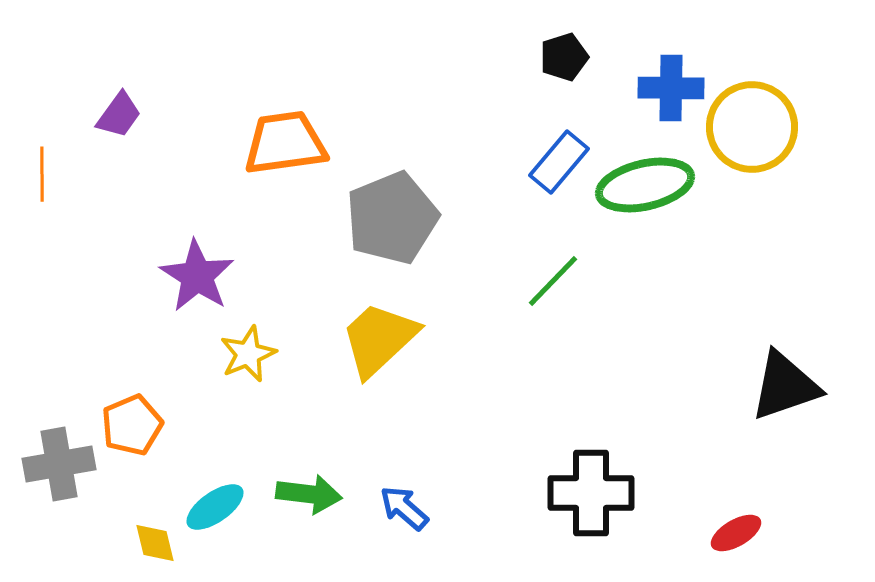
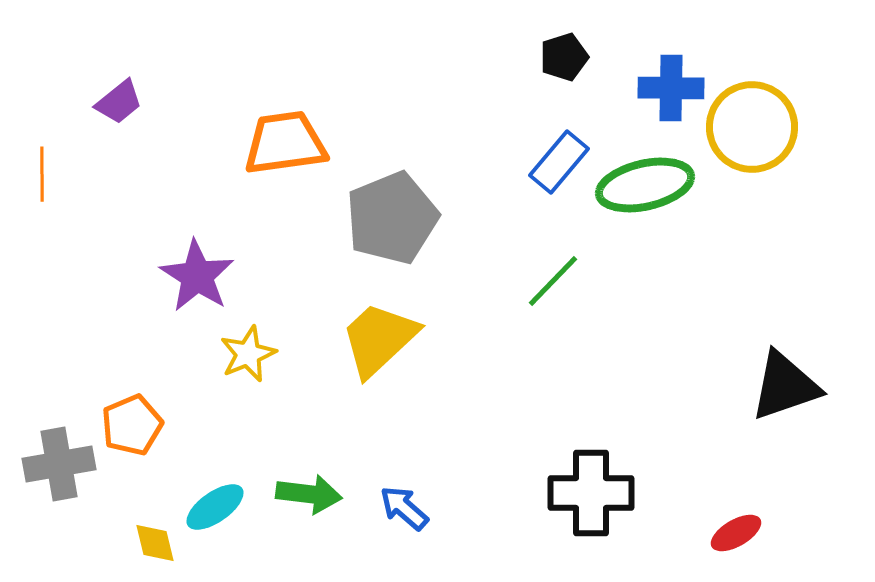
purple trapezoid: moved 13 px up; rotated 15 degrees clockwise
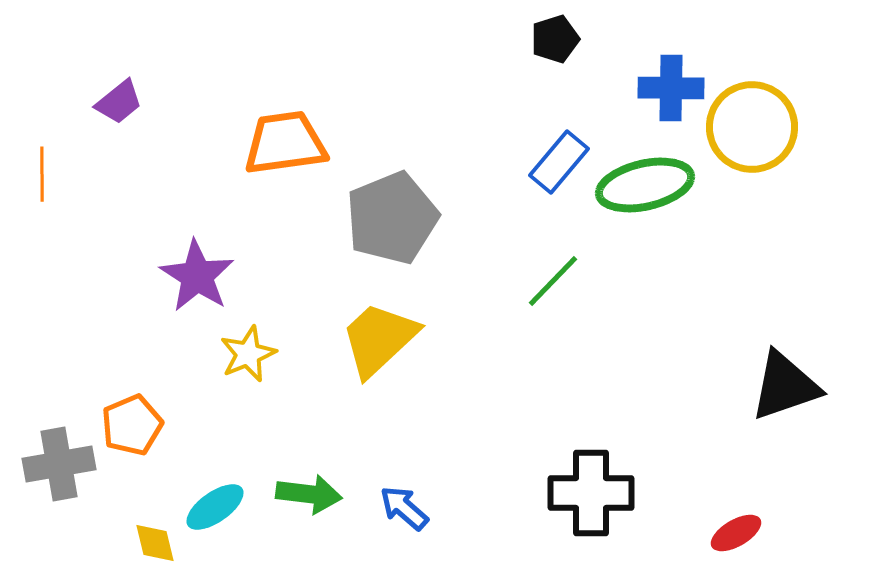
black pentagon: moved 9 px left, 18 px up
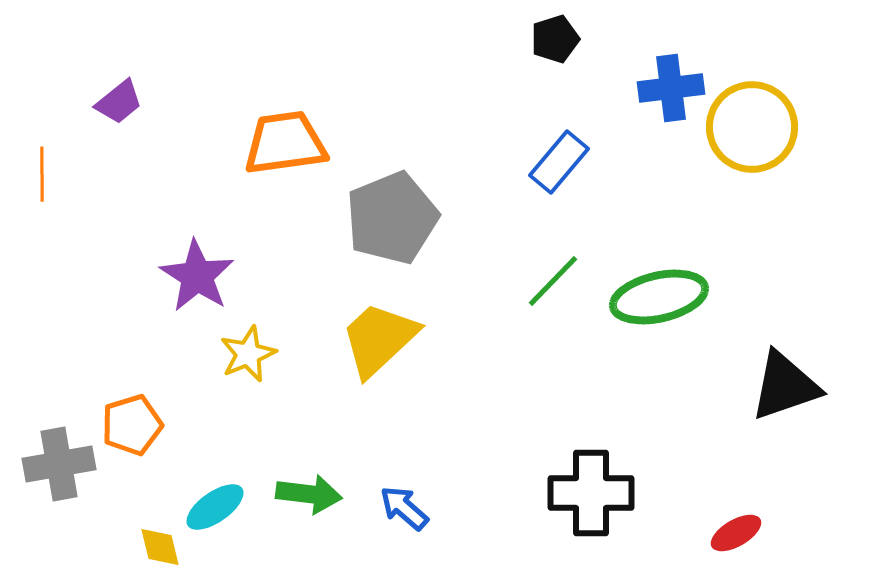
blue cross: rotated 8 degrees counterclockwise
green ellipse: moved 14 px right, 112 px down
orange pentagon: rotated 6 degrees clockwise
yellow diamond: moved 5 px right, 4 px down
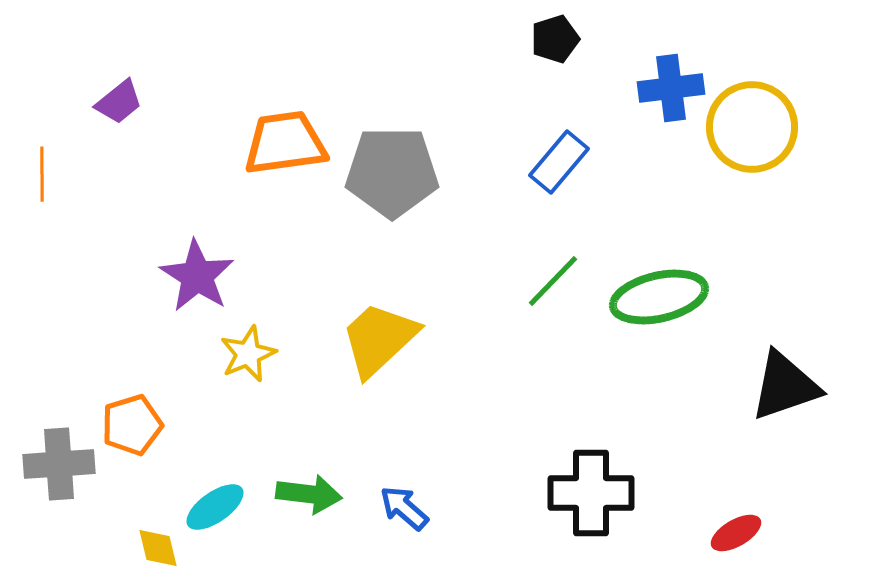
gray pentagon: moved 46 px up; rotated 22 degrees clockwise
gray cross: rotated 6 degrees clockwise
yellow diamond: moved 2 px left, 1 px down
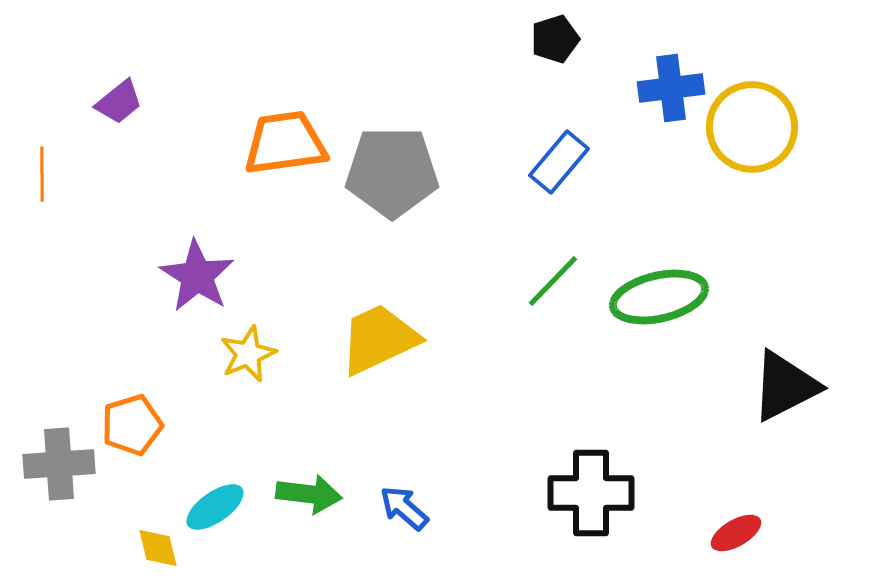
yellow trapezoid: rotated 18 degrees clockwise
black triangle: rotated 8 degrees counterclockwise
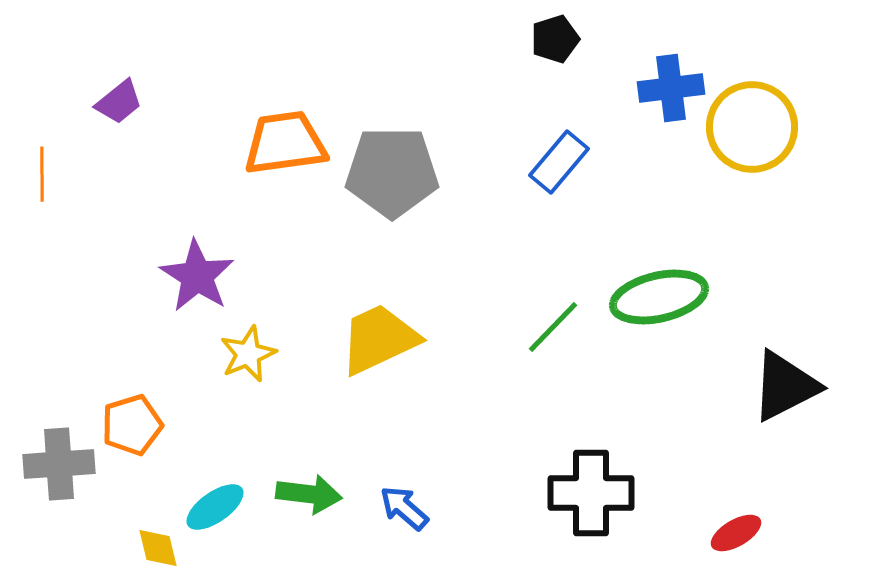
green line: moved 46 px down
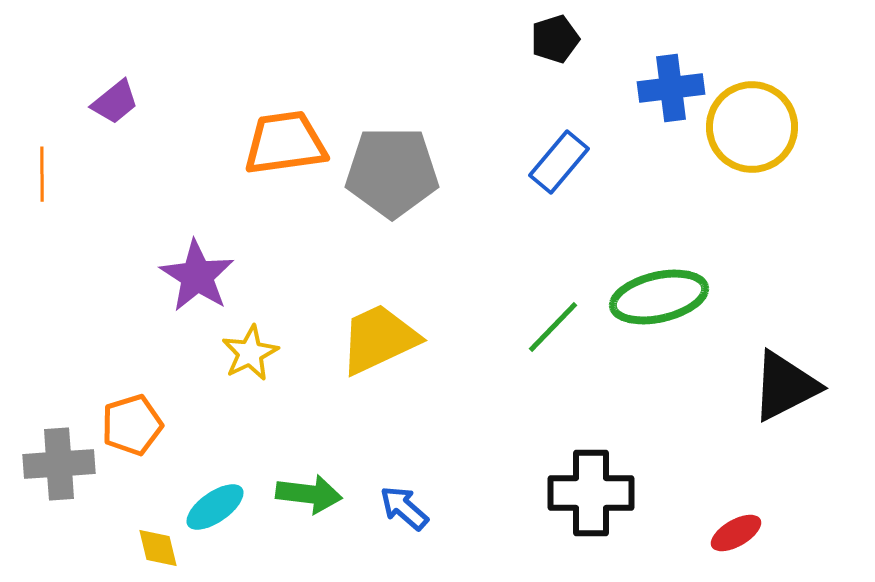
purple trapezoid: moved 4 px left
yellow star: moved 2 px right, 1 px up; rotated 4 degrees counterclockwise
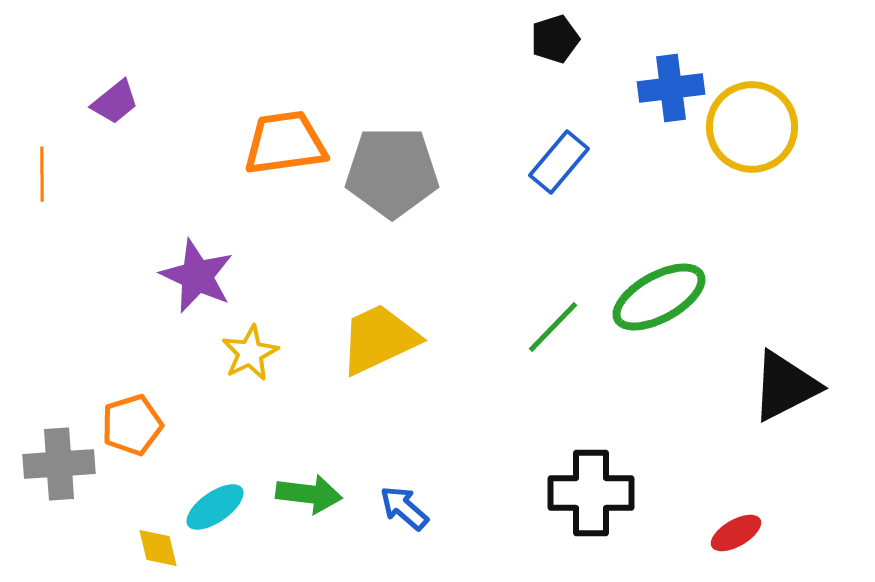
purple star: rotated 8 degrees counterclockwise
green ellipse: rotated 16 degrees counterclockwise
